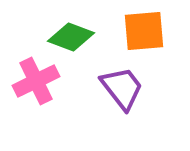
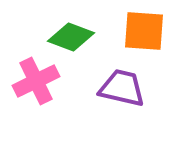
orange square: rotated 9 degrees clockwise
purple trapezoid: rotated 39 degrees counterclockwise
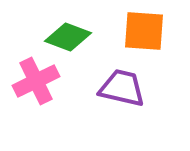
green diamond: moved 3 px left
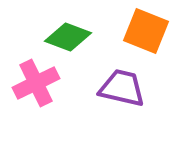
orange square: moved 2 px right; rotated 18 degrees clockwise
pink cross: moved 2 px down
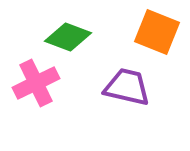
orange square: moved 11 px right, 1 px down
purple trapezoid: moved 5 px right, 1 px up
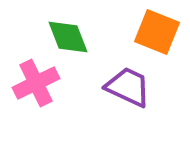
green diamond: rotated 48 degrees clockwise
purple trapezoid: moved 1 px right; rotated 12 degrees clockwise
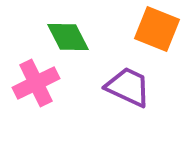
orange square: moved 3 px up
green diamond: rotated 6 degrees counterclockwise
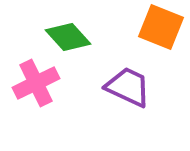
orange square: moved 4 px right, 2 px up
green diamond: rotated 15 degrees counterclockwise
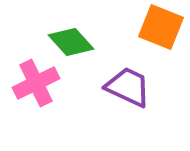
green diamond: moved 3 px right, 5 px down
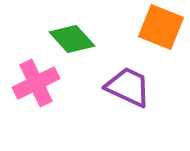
green diamond: moved 1 px right, 3 px up
